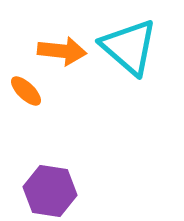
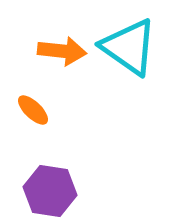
cyan triangle: rotated 6 degrees counterclockwise
orange ellipse: moved 7 px right, 19 px down
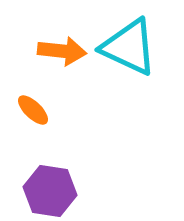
cyan triangle: rotated 10 degrees counterclockwise
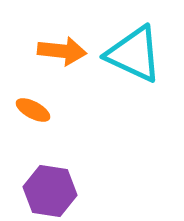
cyan triangle: moved 5 px right, 7 px down
orange ellipse: rotated 16 degrees counterclockwise
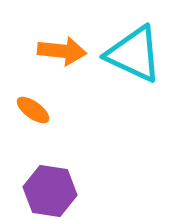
orange ellipse: rotated 8 degrees clockwise
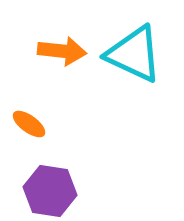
orange ellipse: moved 4 px left, 14 px down
